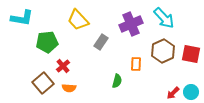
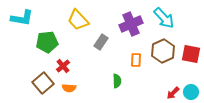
orange rectangle: moved 4 px up
green semicircle: rotated 16 degrees counterclockwise
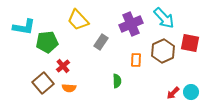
cyan L-shape: moved 2 px right, 9 px down
red square: moved 1 px left, 11 px up
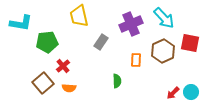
yellow trapezoid: moved 1 px right, 4 px up; rotated 30 degrees clockwise
cyan L-shape: moved 3 px left, 4 px up
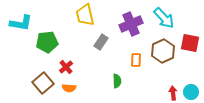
yellow trapezoid: moved 6 px right, 1 px up
red cross: moved 3 px right, 1 px down
red arrow: rotated 128 degrees clockwise
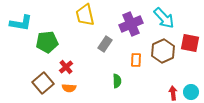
gray rectangle: moved 4 px right, 2 px down
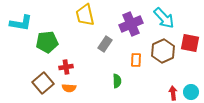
red cross: rotated 32 degrees clockwise
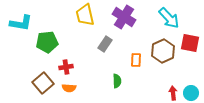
cyan arrow: moved 5 px right
purple cross: moved 7 px left, 7 px up; rotated 35 degrees counterclockwise
cyan circle: moved 1 px down
